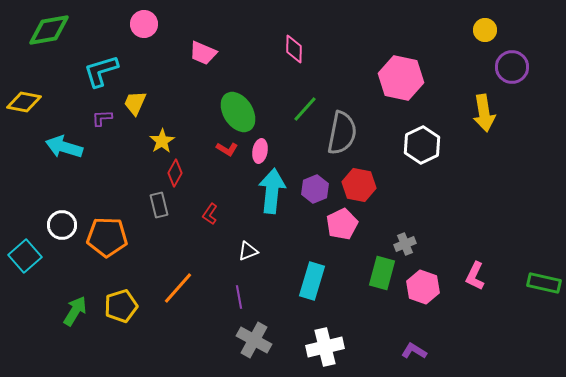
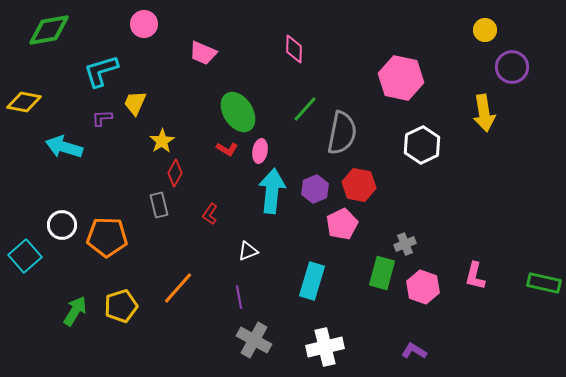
pink L-shape at (475, 276): rotated 12 degrees counterclockwise
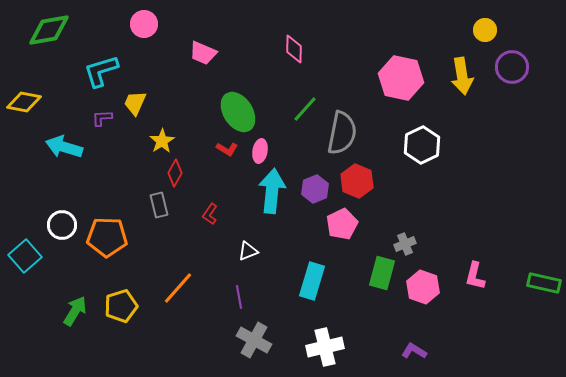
yellow arrow at (484, 113): moved 22 px left, 37 px up
red hexagon at (359, 185): moved 2 px left, 4 px up; rotated 12 degrees clockwise
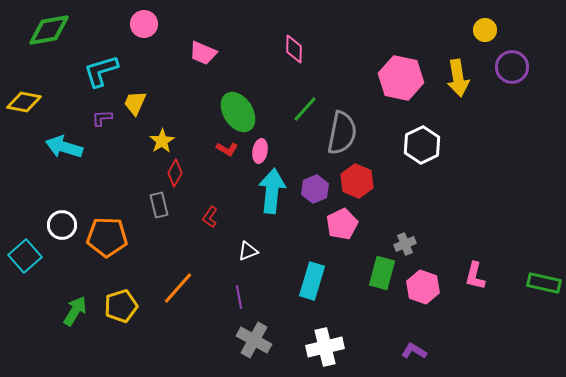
yellow arrow at (462, 76): moved 4 px left, 2 px down
red L-shape at (210, 214): moved 3 px down
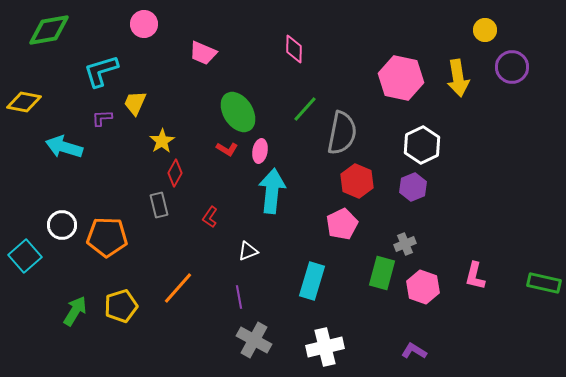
purple hexagon at (315, 189): moved 98 px right, 2 px up
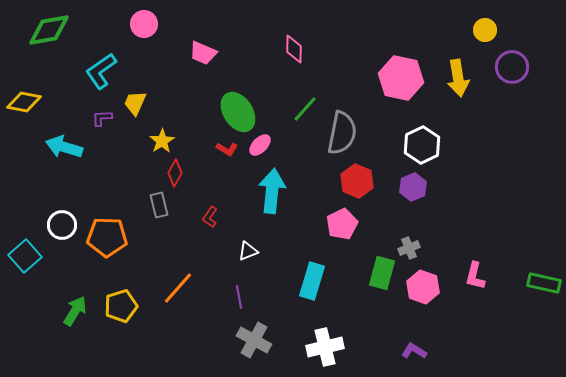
cyan L-shape at (101, 71): rotated 18 degrees counterclockwise
pink ellipse at (260, 151): moved 6 px up; rotated 35 degrees clockwise
gray cross at (405, 244): moved 4 px right, 4 px down
